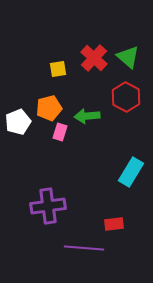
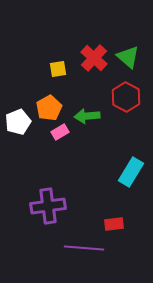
orange pentagon: rotated 15 degrees counterclockwise
pink rectangle: rotated 42 degrees clockwise
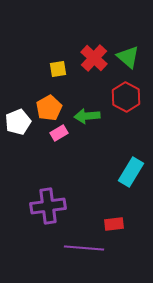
pink rectangle: moved 1 px left, 1 px down
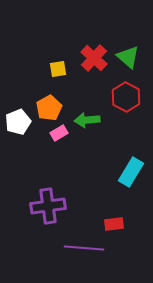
green arrow: moved 4 px down
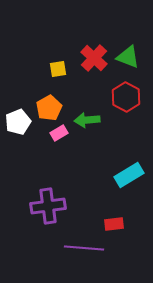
green triangle: rotated 20 degrees counterclockwise
cyan rectangle: moved 2 px left, 3 px down; rotated 28 degrees clockwise
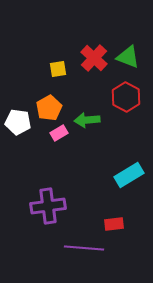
white pentagon: rotated 30 degrees clockwise
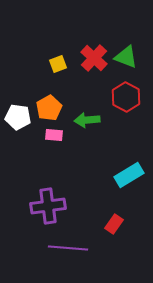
green triangle: moved 2 px left
yellow square: moved 5 px up; rotated 12 degrees counterclockwise
white pentagon: moved 5 px up
pink rectangle: moved 5 px left, 2 px down; rotated 36 degrees clockwise
red rectangle: rotated 48 degrees counterclockwise
purple line: moved 16 px left
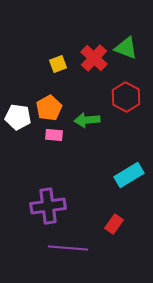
green triangle: moved 9 px up
